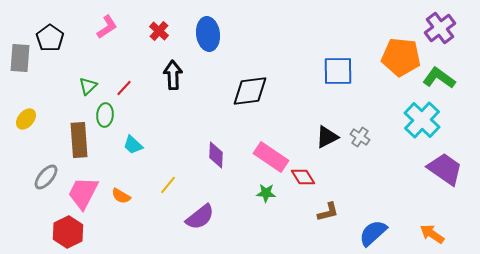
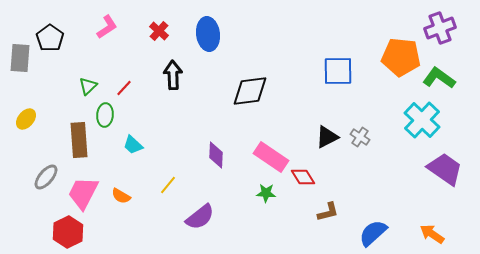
purple cross: rotated 16 degrees clockwise
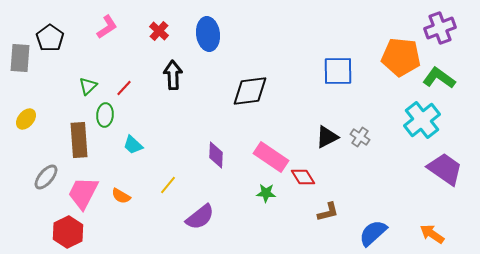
cyan cross: rotated 9 degrees clockwise
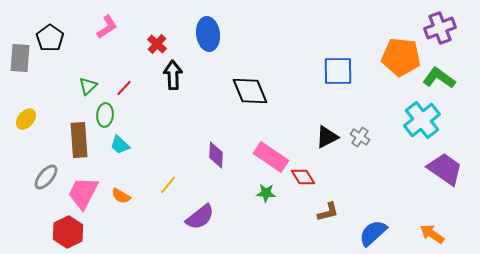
red cross: moved 2 px left, 13 px down
black diamond: rotated 75 degrees clockwise
cyan trapezoid: moved 13 px left
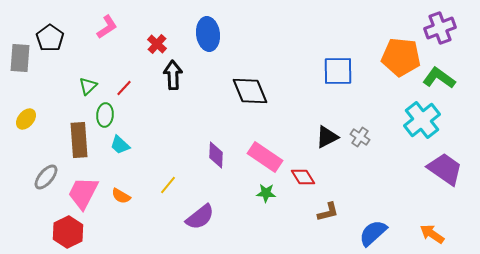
pink rectangle: moved 6 px left
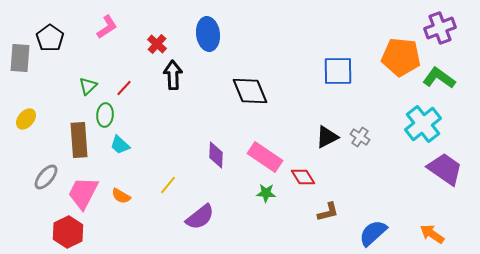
cyan cross: moved 1 px right, 4 px down
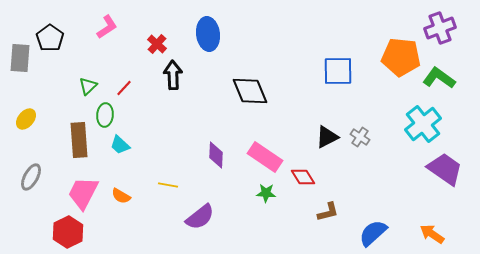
gray ellipse: moved 15 px left; rotated 12 degrees counterclockwise
yellow line: rotated 60 degrees clockwise
